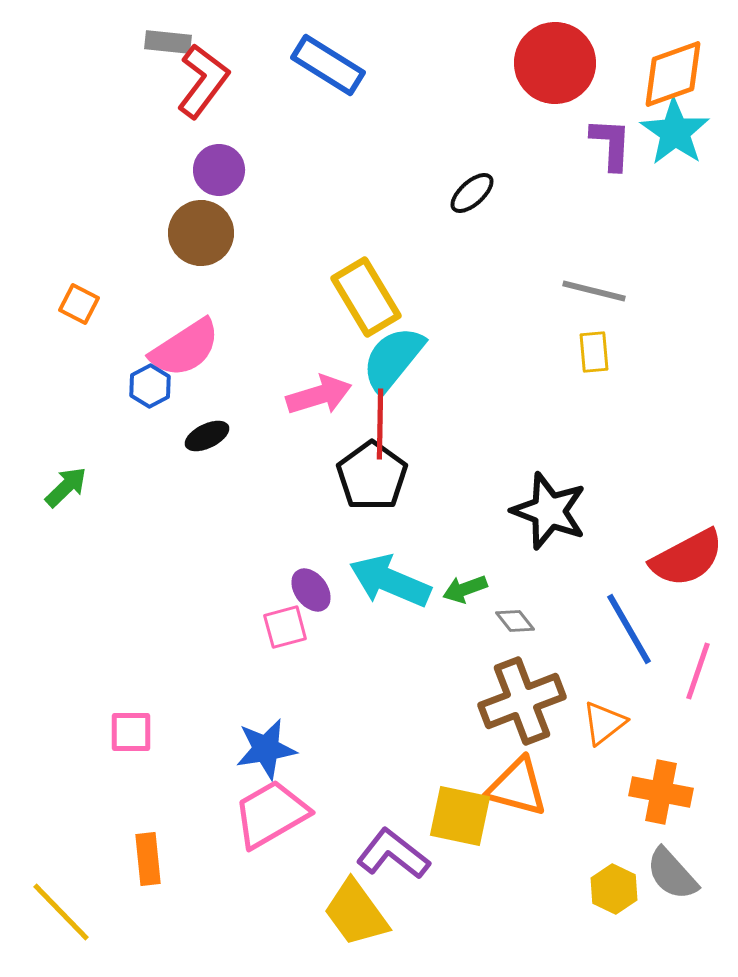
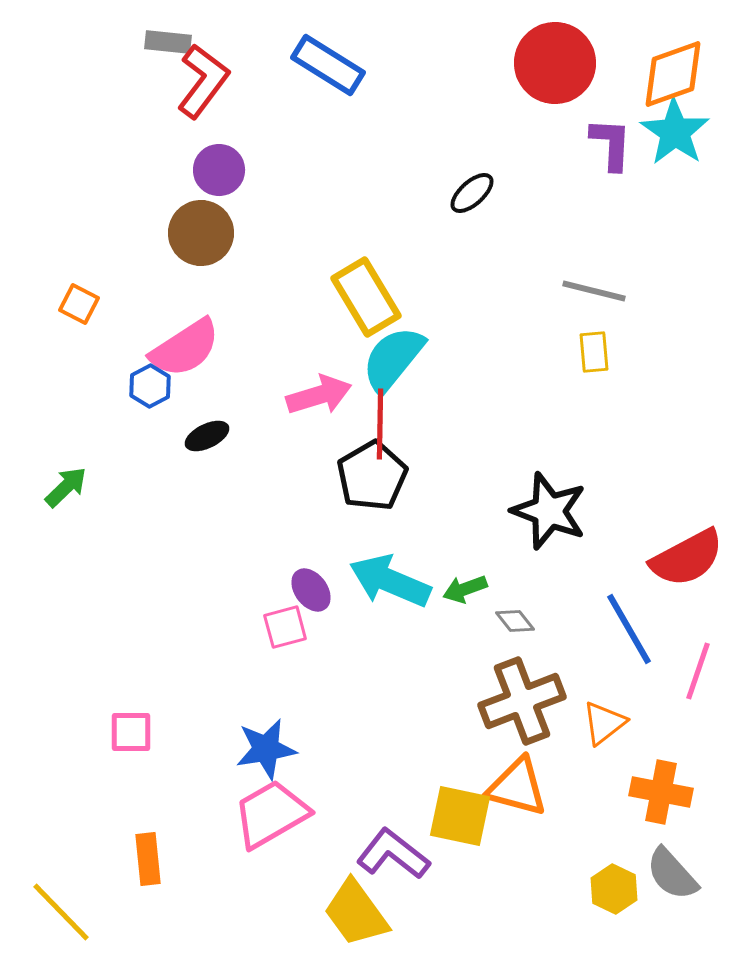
black pentagon at (372, 476): rotated 6 degrees clockwise
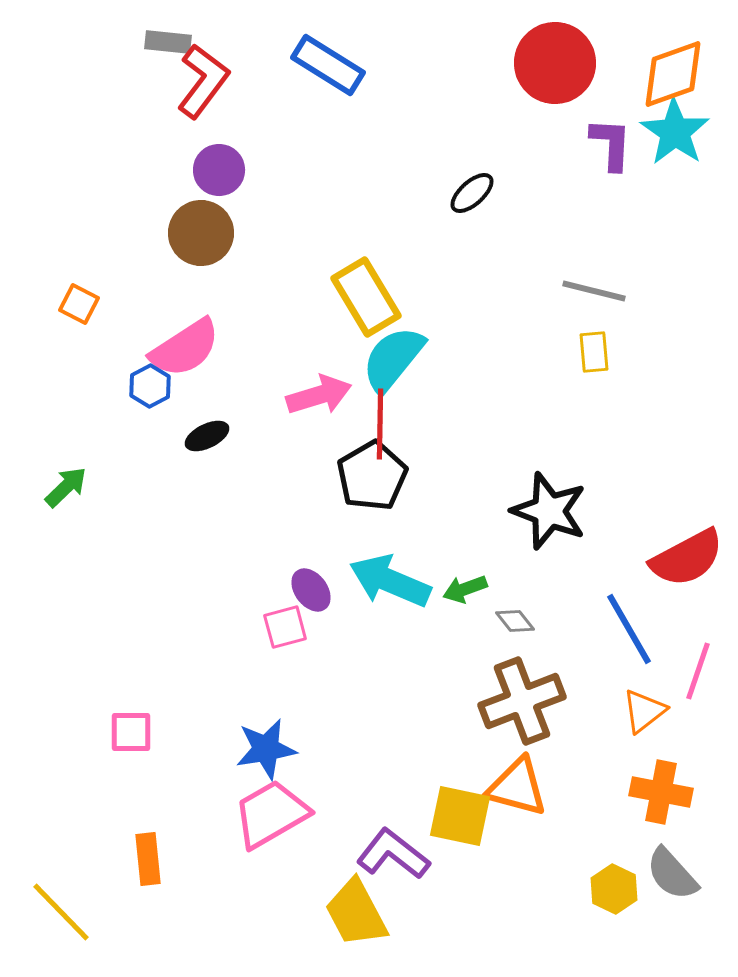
orange triangle at (604, 723): moved 40 px right, 12 px up
yellow trapezoid at (356, 913): rotated 8 degrees clockwise
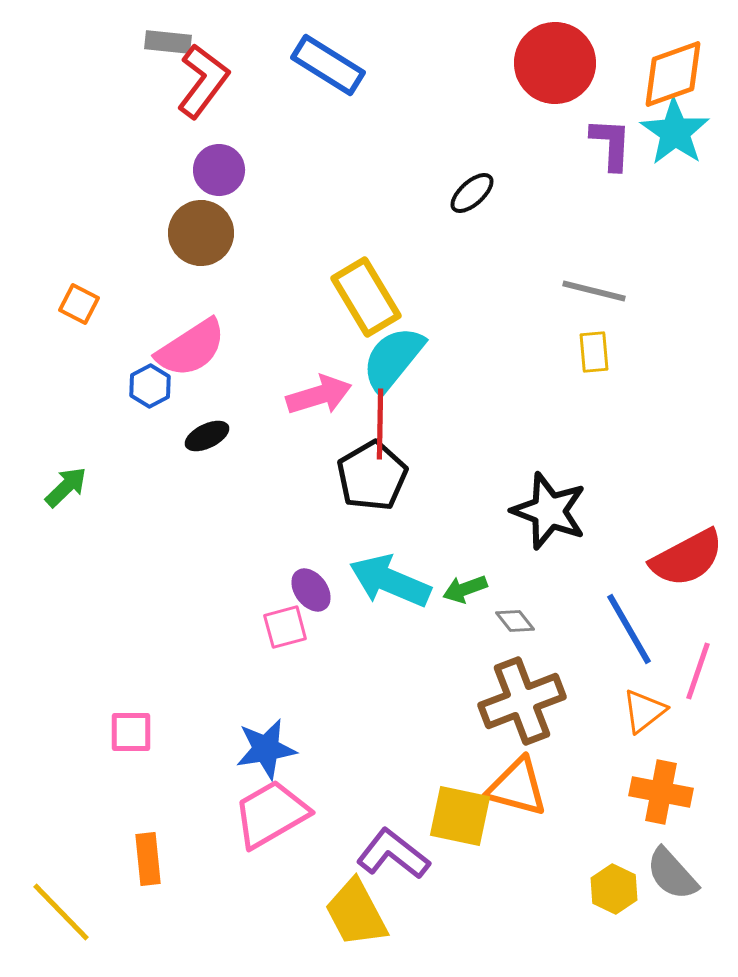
pink semicircle at (185, 348): moved 6 px right
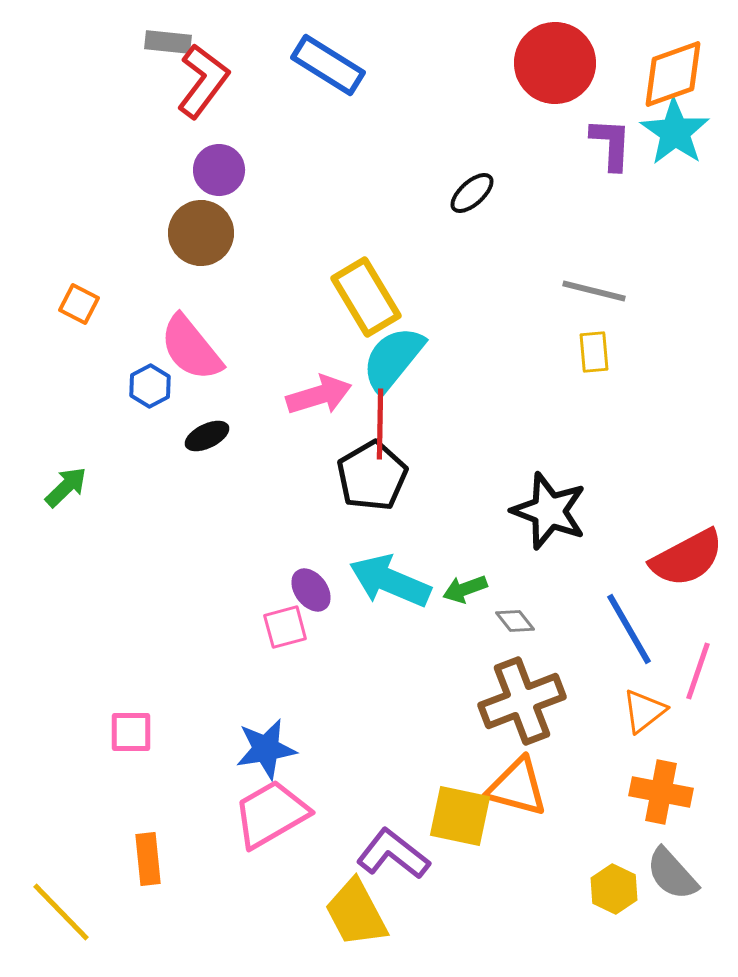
pink semicircle at (191, 348): rotated 84 degrees clockwise
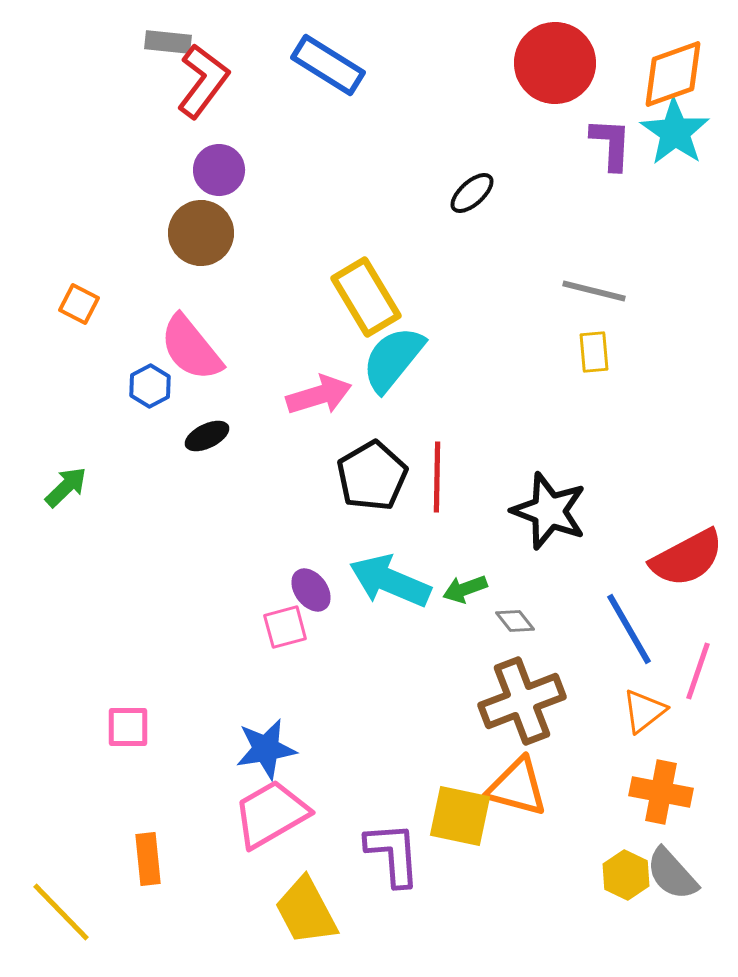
red line at (380, 424): moved 57 px right, 53 px down
pink square at (131, 732): moved 3 px left, 5 px up
purple L-shape at (393, 854): rotated 48 degrees clockwise
yellow hexagon at (614, 889): moved 12 px right, 14 px up
yellow trapezoid at (356, 913): moved 50 px left, 2 px up
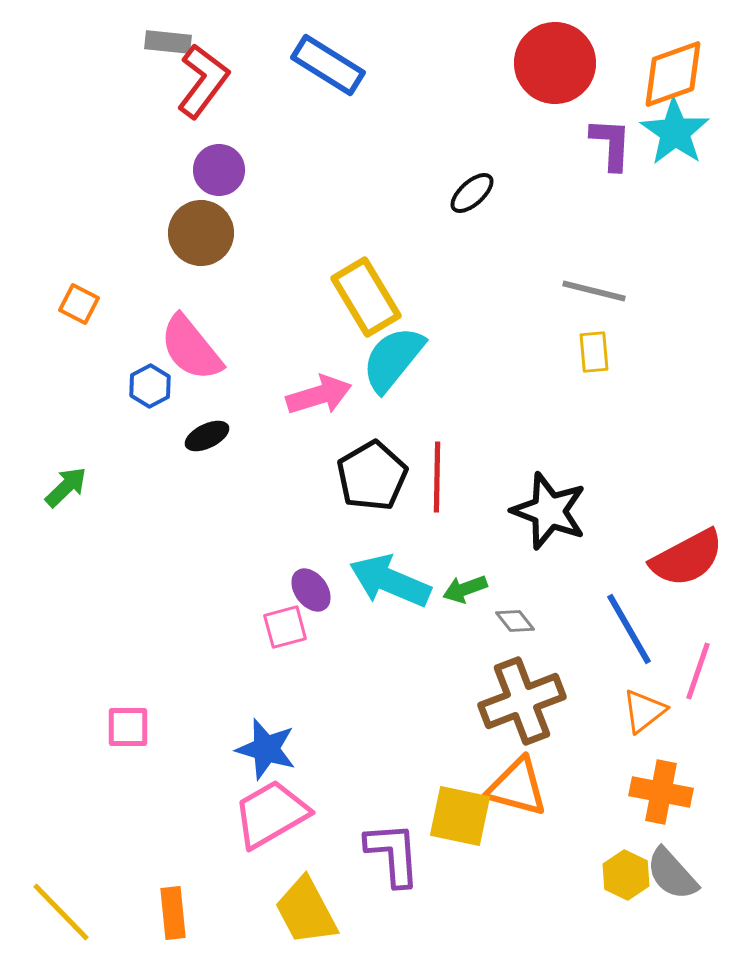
blue star at (266, 749): rotated 26 degrees clockwise
orange rectangle at (148, 859): moved 25 px right, 54 px down
